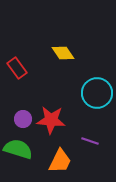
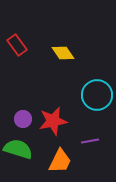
red rectangle: moved 23 px up
cyan circle: moved 2 px down
red star: moved 2 px right, 1 px down; rotated 16 degrees counterclockwise
purple line: rotated 30 degrees counterclockwise
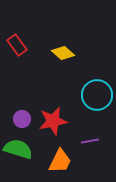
yellow diamond: rotated 15 degrees counterclockwise
purple circle: moved 1 px left
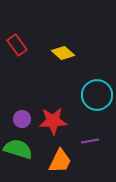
red star: rotated 8 degrees clockwise
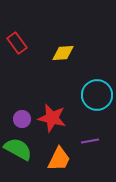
red rectangle: moved 2 px up
yellow diamond: rotated 45 degrees counterclockwise
red star: moved 1 px left, 3 px up; rotated 16 degrees clockwise
green semicircle: rotated 12 degrees clockwise
orange trapezoid: moved 1 px left, 2 px up
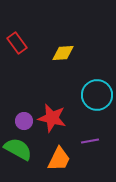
purple circle: moved 2 px right, 2 px down
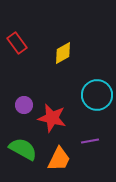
yellow diamond: rotated 25 degrees counterclockwise
purple circle: moved 16 px up
green semicircle: moved 5 px right
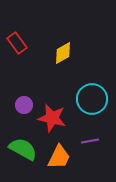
cyan circle: moved 5 px left, 4 px down
orange trapezoid: moved 2 px up
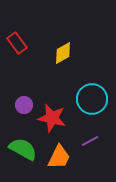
purple line: rotated 18 degrees counterclockwise
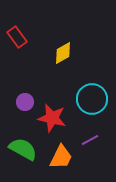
red rectangle: moved 6 px up
purple circle: moved 1 px right, 3 px up
purple line: moved 1 px up
orange trapezoid: moved 2 px right
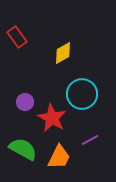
cyan circle: moved 10 px left, 5 px up
red star: rotated 16 degrees clockwise
orange trapezoid: moved 2 px left
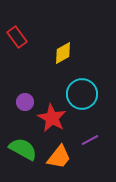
orange trapezoid: rotated 12 degrees clockwise
